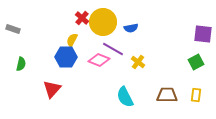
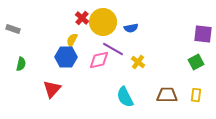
pink diamond: rotated 35 degrees counterclockwise
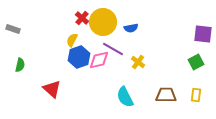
blue hexagon: moved 13 px right; rotated 20 degrees counterclockwise
green semicircle: moved 1 px left, 1 px down
red triangle: rotated 30 degrees counterclockwise
brown trapezoid: moved 1 px left
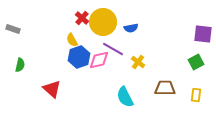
yellow semicircle: rotated 56 degrees counterclockwise
brown trapezoid: moved 1 px left, 7 px up
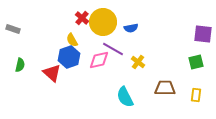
blue hexagon: moved 10 px left
green square: rotated 14 degrees clockwise
red triangle: moved 16 px up
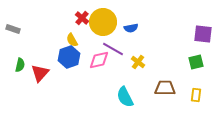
red triangle: moved 12 px left; rotated 30 degrees clockwise
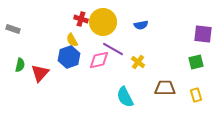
red cross: moved 1 px left, 1 px down; rotated 24 degrees counterclockwise
blue semicircle: moved 10 px right, 3 px up
yellow rectangle: rotated 24 degrees counterclockwise
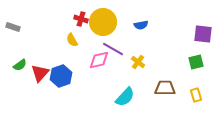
gray rectangle: moved 2 px up
blue hexagon: moved 8 px left, 19 px down
green semicircle: rotated 40 degrees clockwise
cyan semicircle: rotated 110 degrees counterclockwise
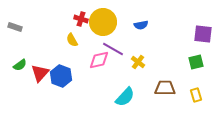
gray rectangle: moved 2 px right
blue hexagon: rotated 20 degrees counterclockwise
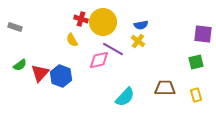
yellow cross: moved 21 px up
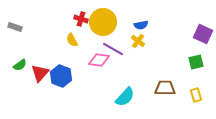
purple square: rotated 18 degrees clockwise
pink diamond: rotated 20 degrees clockwise
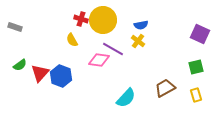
yellow circle: moved 2 px up
purple square: moved 3 px left
green square: moved 5 px down
brown trapezoid: rotated 30 degrees counterclockwise
cyan semicircle: moved 1 px right, 1 px down
